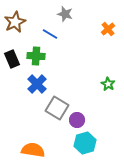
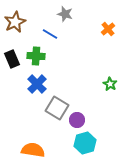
green star: moved 2 px right
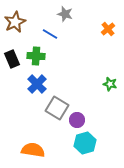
green star: rotated 16 degrees counterclockwise
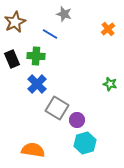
gray star: moved 1 px left
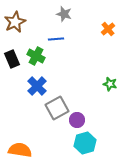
blue line: moved 6 px right, 5 px down; rotated 35 degrees counterclockwise
green cross: rotated 24 degrees clockwise
blue cross: moved 2 px down
gray square: rotated 30 degrees clockwise
orange semicircle: moved 13 px left
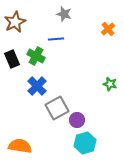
orange semicircle: moved 4 px up
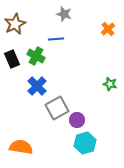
brown star: moved 2 px down
orange semicircle: moved 1 px right, 1 px down
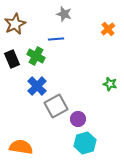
gray square: moved 1 px left, 2 px up
purple circle: moved 1 px right, 1 px up
